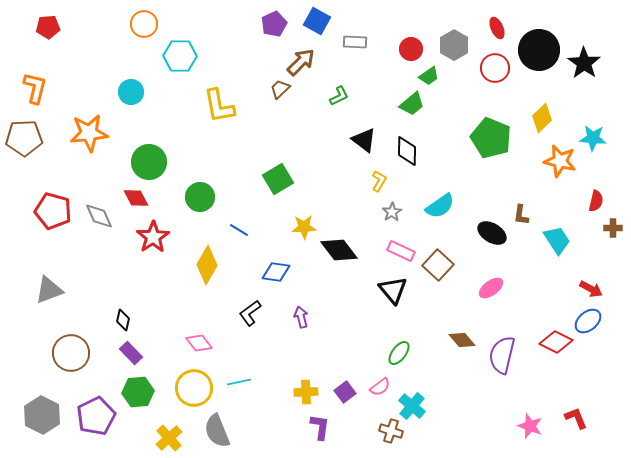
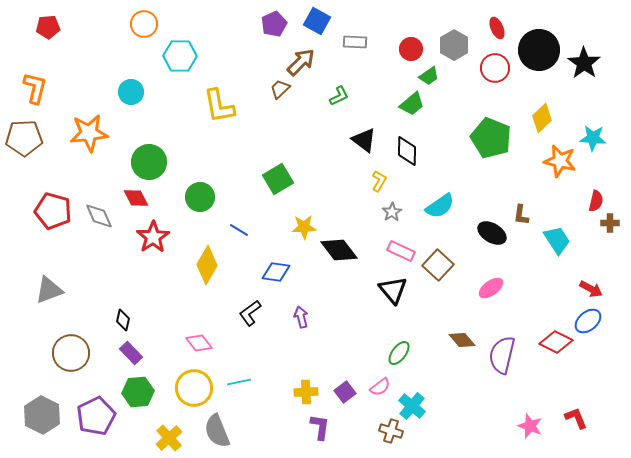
brown cross at (613, 228): moved 3 px left, 5 px up
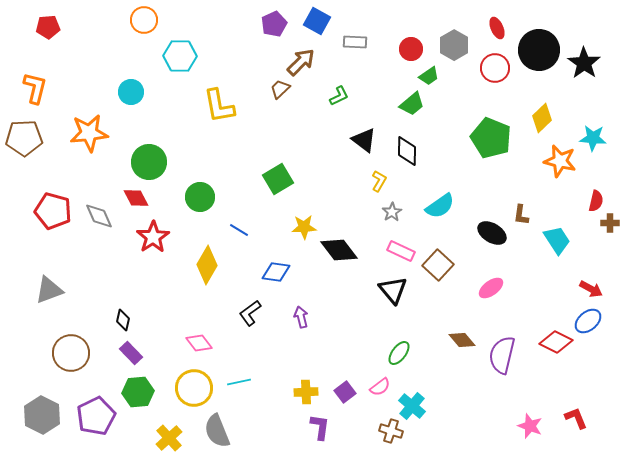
orange circle at (144, 24): moved 4 px up
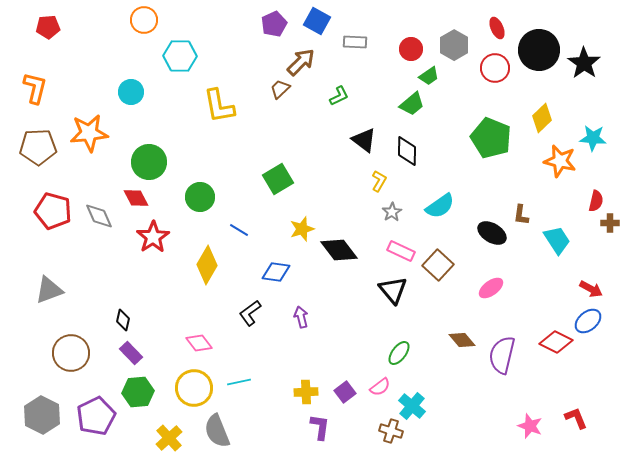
brown pentagon at (24, 138): moved 14 px right, 9 px down
yellow star at (304, 227): moved 2 px left, 2 px down; rotated 15 degrees counterclockwise
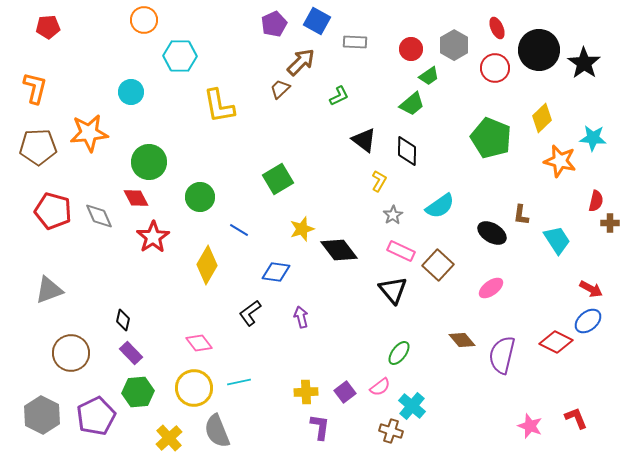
gray star at (392, 212): moved 1 px right, 3 px down
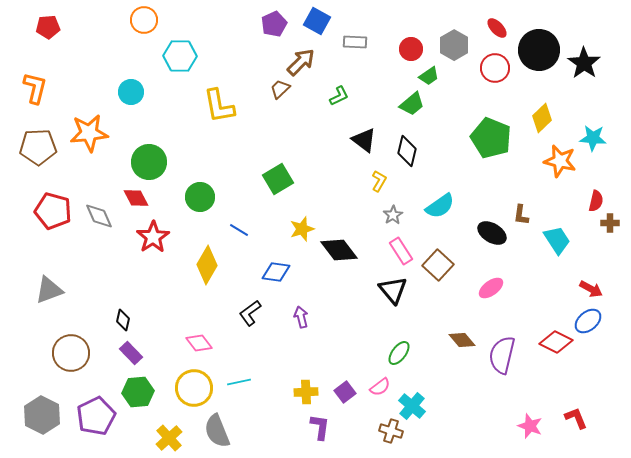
red ellipse at (497, 28): rotated 20 degrees counterclockwise
black diamond at (407, 151): rotated 12 degrees clockwise
pink rectangle at (401, 251): rotated 32 degrees clockwise
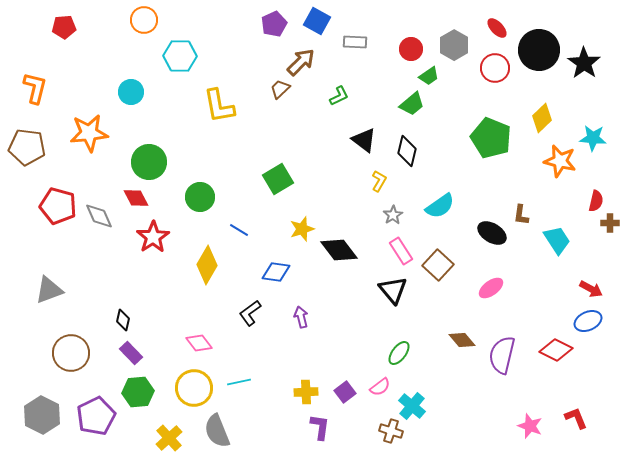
red pentagon at (48, 27): moved 16 px right
brown pentagon at (38, 147): moved 11 px left; rotated 9 degrees clockwise
red pentagon at (53, 211): moved 5 px right, 5 px up
blue ellipse at (588, 321): rotated 16 degrees clockwise
red diamond at (556, 342): moved 8 px down
